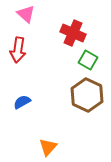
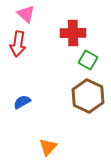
red cross: rotated 25 degrees counterclockwise
red arrow: moved 6 px up
brown hexagon: moved 1 px right, 1 px down
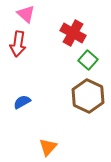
red cross: rotated 30 degrees clockwise
green square: rotated 12 degrees clockwise
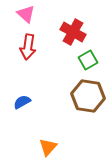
red cross: moved 1 px up
red arrow: moved 10 px right, 3 px down
green square: rotated 18 degrees clockwise
brown hexagon: rotated 16 degrees counterclockwise
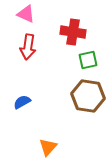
pink triangle: rotated 18 degrees counterclockwise
red cross: rotated 20 degrees counterclockwise
green square: rotated 18 degrees clockwise
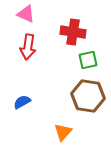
orange triangle: moved 15 px right, 15 px up
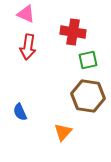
blue semicircle: moved 2 px left, 10 px down; rotated 84 degrees counterclockwise
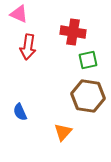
pink triangle: moved 7 px left
